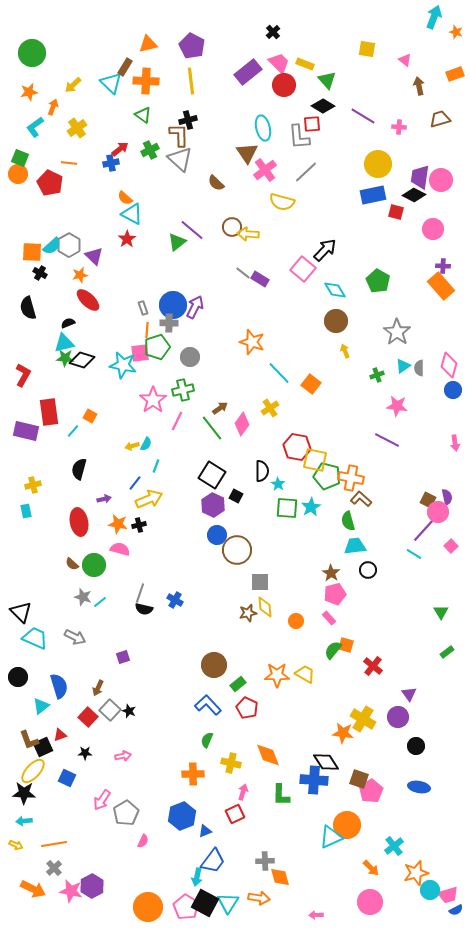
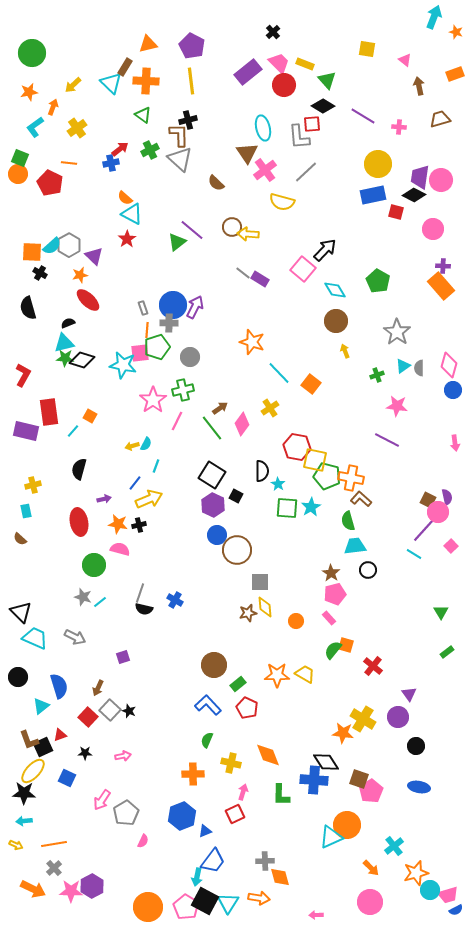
brown semicircle at (72, 564): moved 52 px left, 25 px up
pink star at (71, 891): rotated 10 degrees counterclockwise
black square at (205, 903): moved 2 px up
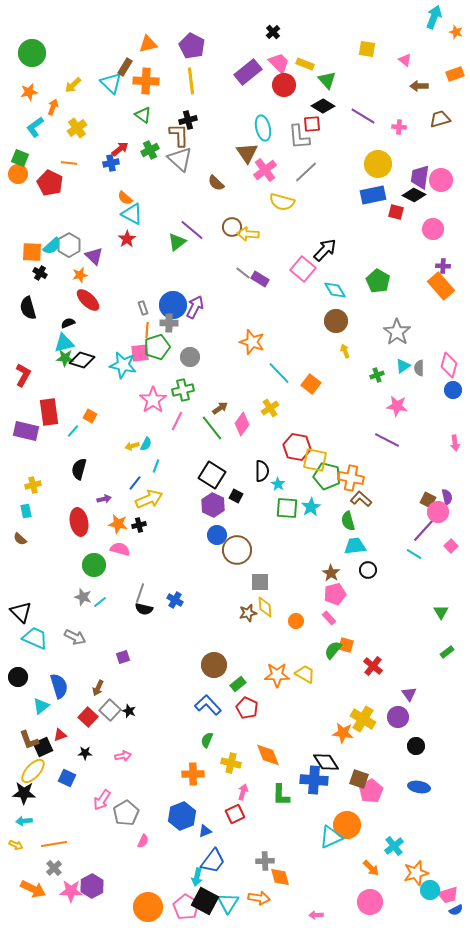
brown arrow at (419, 86): rotated 78 degrees counterclockwise
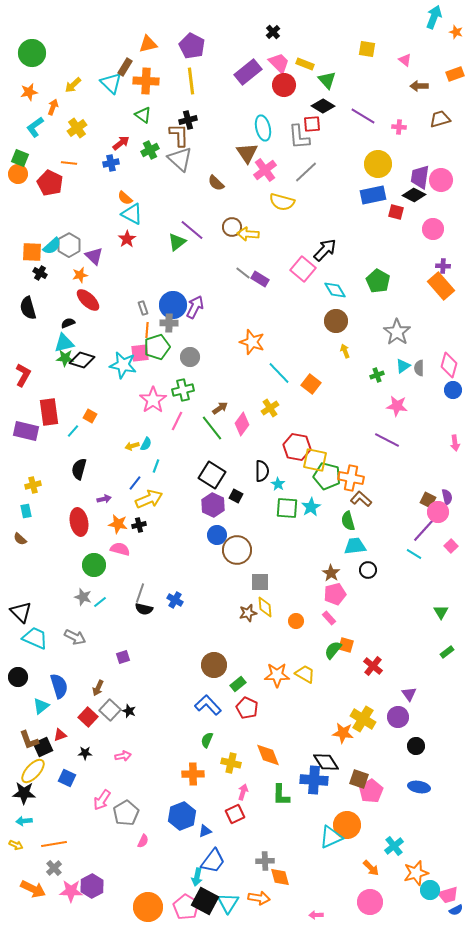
red arrow at (120, 149): moved 1 px right, 6 px up
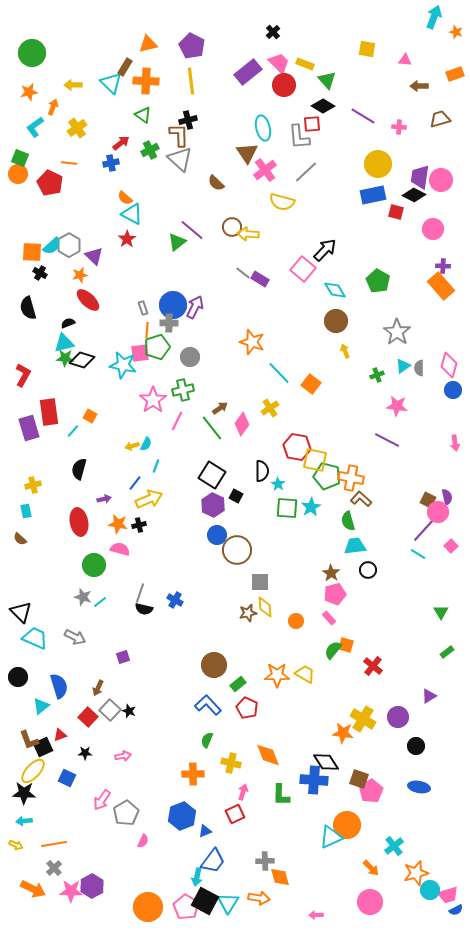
pink triangle at (405, 60): rotated 32 degrees counterclockwise
yellow arrow at (73, 85): rotated 42 degrees clockwise
purple rectangle at (26, 431): moved 3 px right, 3 px up; rotated 60 degrees clockwise
cyan line at (414, 554): moved 4 px right
purple triangle at (409, 694): moved 20 px right, 2 px down; rotated 35 degrees clockwise
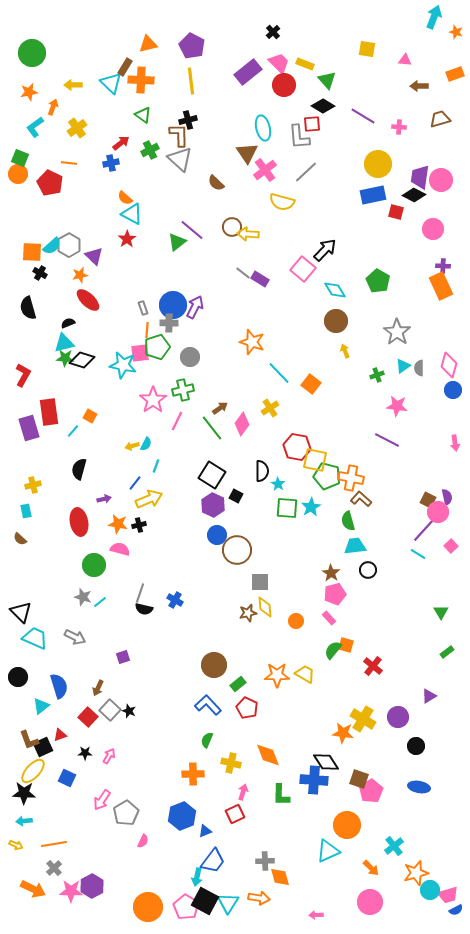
orange cross at (146, 81): moved 5 px left, 1 px up
orange rectangle at (441, 286): rotated 16 degrees clockwise
pink arrow at (123, 756): moved 14 px left; rotated 49 degrees counterclockwise
cyan triangle at (331, 837): moved 3 px left, 14 px down
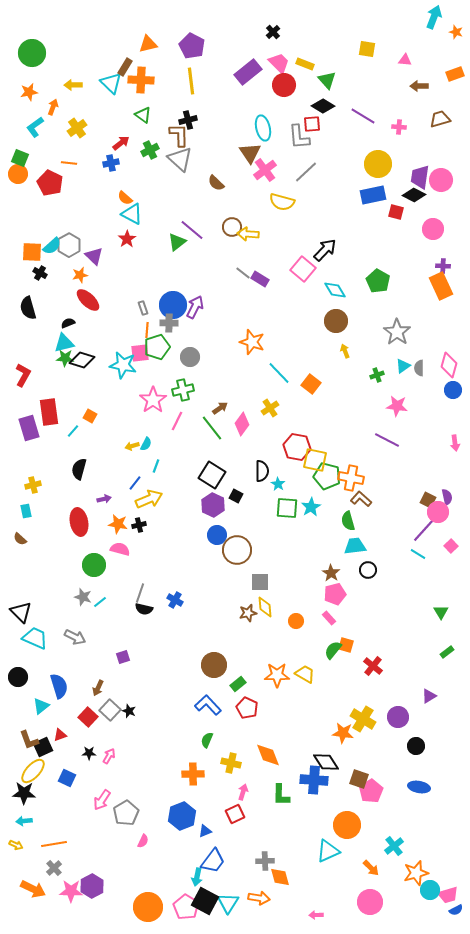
brown triangle at (247, 153): moved 3 px right
black star at (85, 753): moved 4 px right
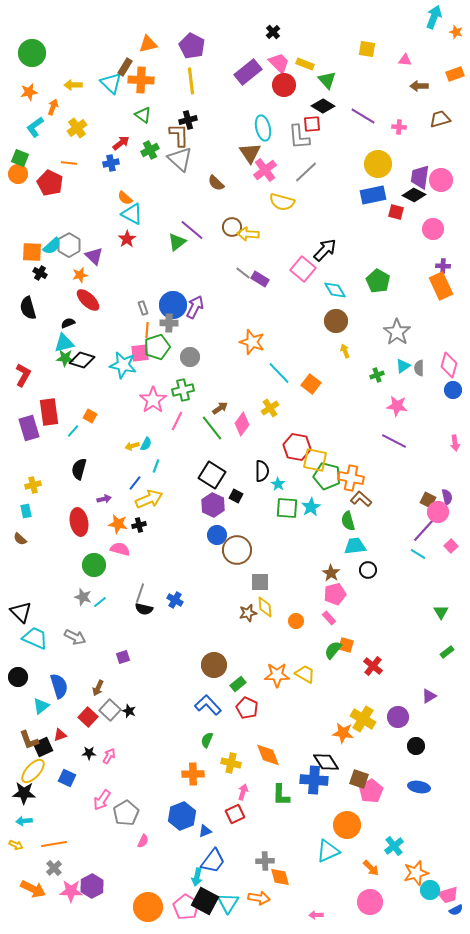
purple line at (387, 440): moved 7 px right, 1 px down
